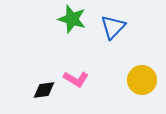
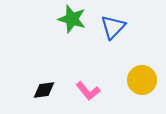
pink L-shape: moved 12 px right, 12 px down; rotated 20 degrees clockwise
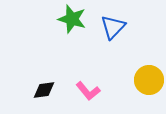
yellow circle: moved 7 px right
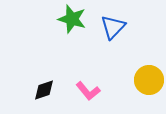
black diamond: rotated 10 degrees counterclockwise
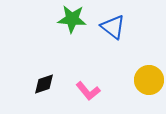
green star: rotated 12 degrees counterclockwise
blue triangle: rotated 36 degrees counterclockwise
black diamond: moved 6 px up
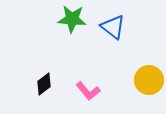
black diamond: rotated 20 degrees counterclockwise
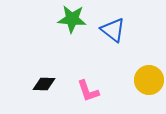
blue triangle: moved 3 px down
black diamond: rotated 40 degrees clockwise
pink L-shape: rotated 20 degrees clockwise
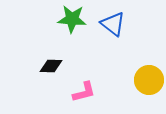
blue triangle: moved 6 px up
black diamond: moved 7 px right, 18 px up
pink L-shape: moved 4 px left, 1 px down; rotated 85 degrees counterclockwise
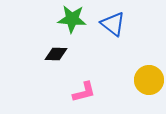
black diamond: moved 5 px right, 12 px up
